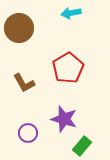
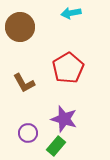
brown circle: moved 1 px right, 1 px up
green rectangle: moved 26 px left
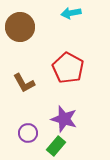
red pentagon: rotated 12 degrees counterclockwise
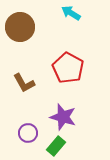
cyan arrow: rotated 42 degrees clockwise
purple star: moved 1 px left, 2 px up
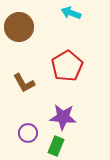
cyan arrow: rotated 12 degrees counterclockwise
brown circle: moved 1 px left
red pentagon: moved 1 px left, 2 px up; rotated 12 degrees clockwise
purple star: rotated 12 degrees counterclockwise
green rectangle: rotated 18 degrees counterclockwise
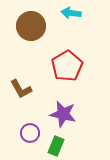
cyan arrow: rotated 12 degrees counterclockwise
brown circle: moved 12 px right, 1 px up
brown L-shape: moved 3 px left, 6 px down
purple star: moved 3 px up; rotated 8 degrees clockwise
purple circle: moved 2 px right
